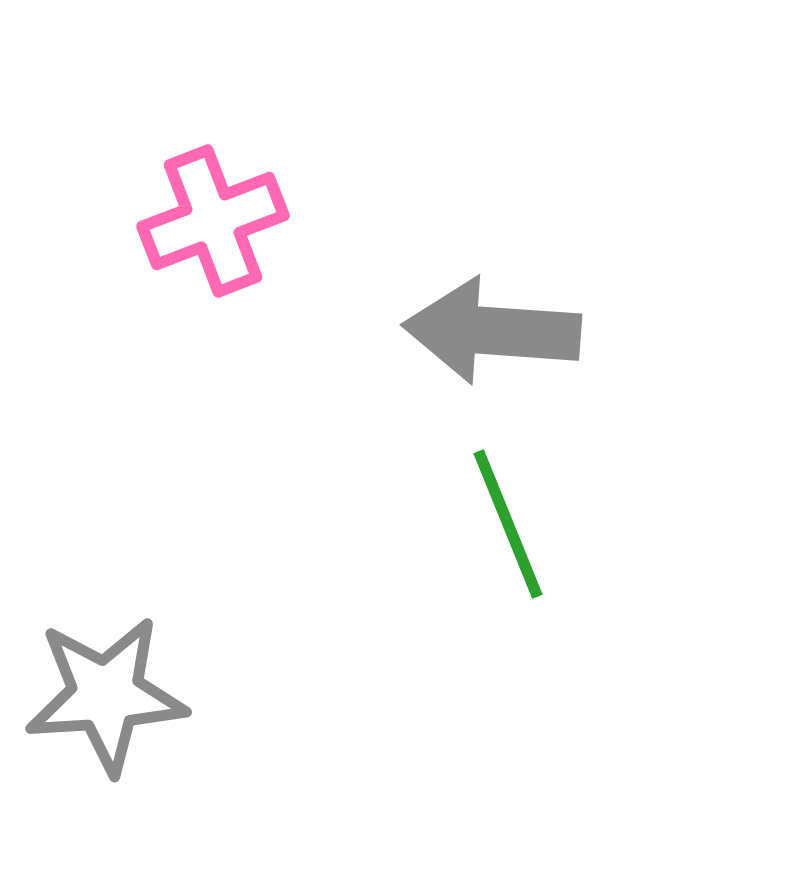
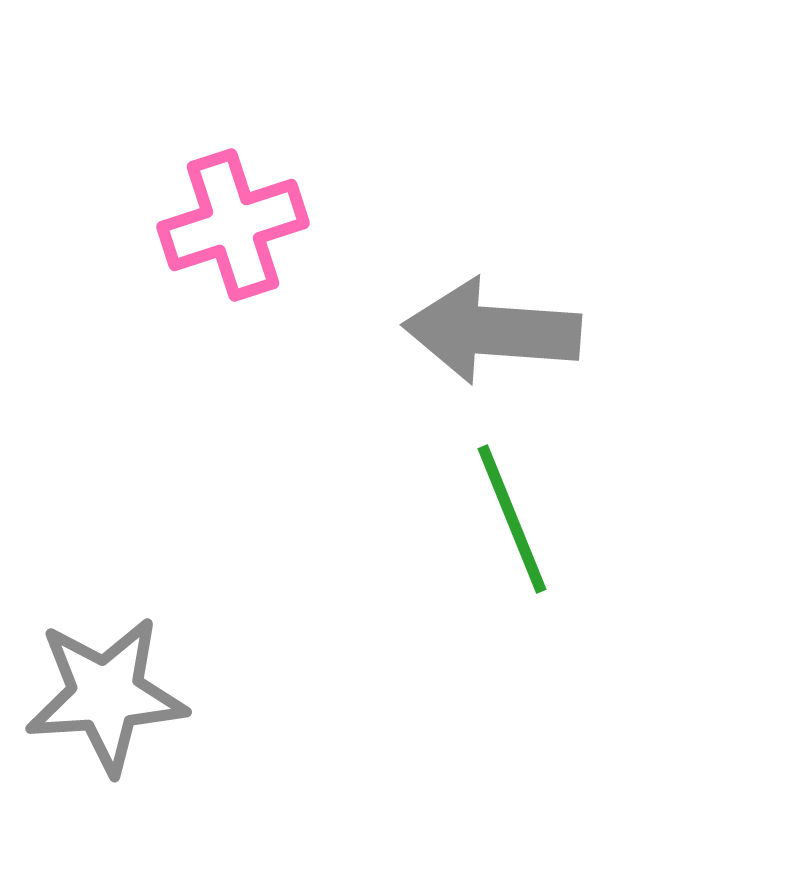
pink cross: moved 20 px right, 4 px down; rotated 3 degrees clockwise
green line: moved 4 px right, 5 px up
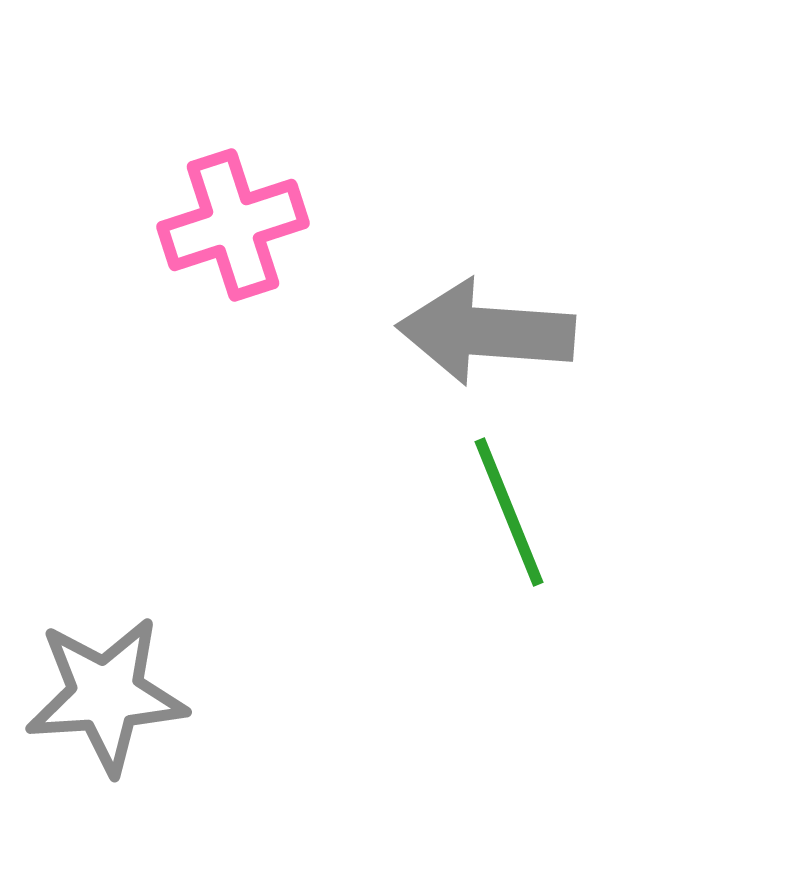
gray arrow: moved 6 px left, 1 px down
green line: moved 3 px left, 7 px up
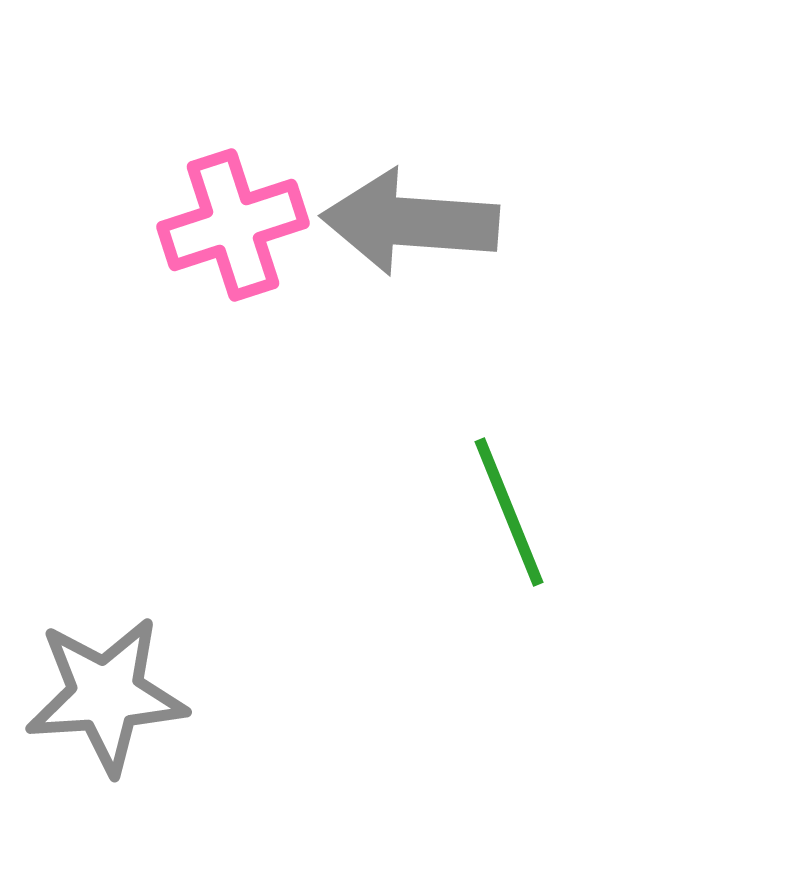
gray arrow: moved 76 px left, 110 px up
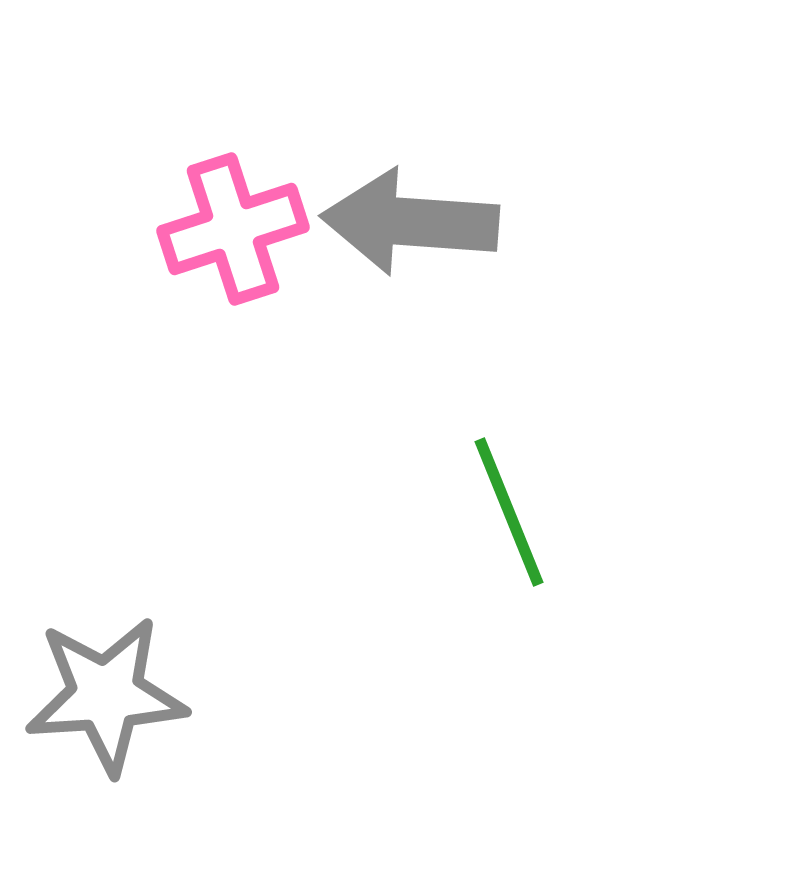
pink cross: moved 4 px down
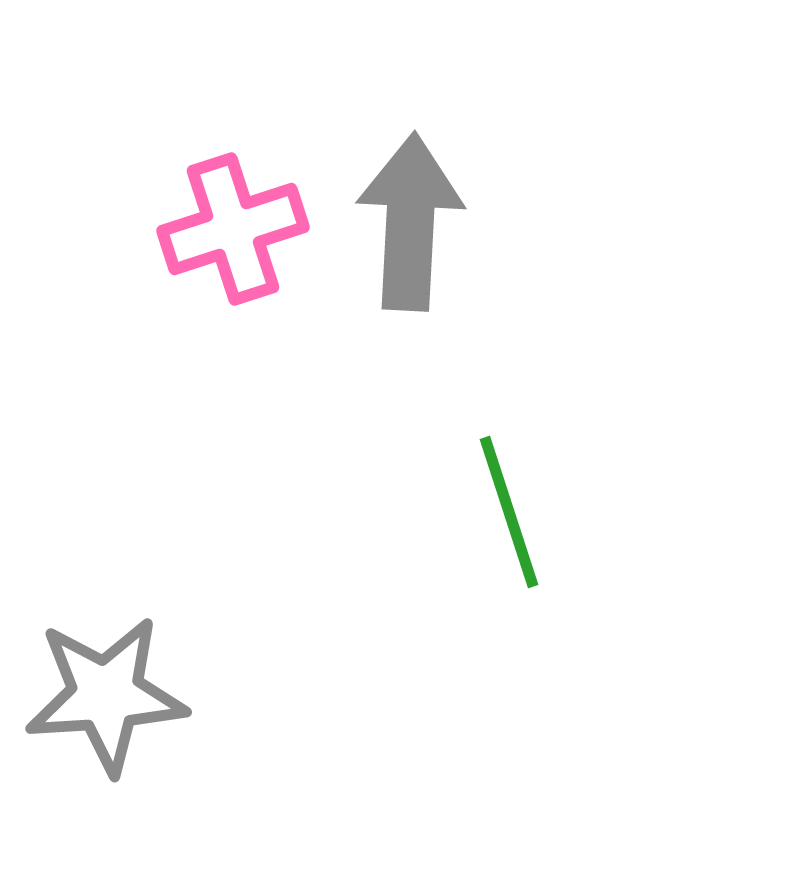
gray arrow: rotated 89 degrees clockwise
green line: rotated 4 degrees clockwise
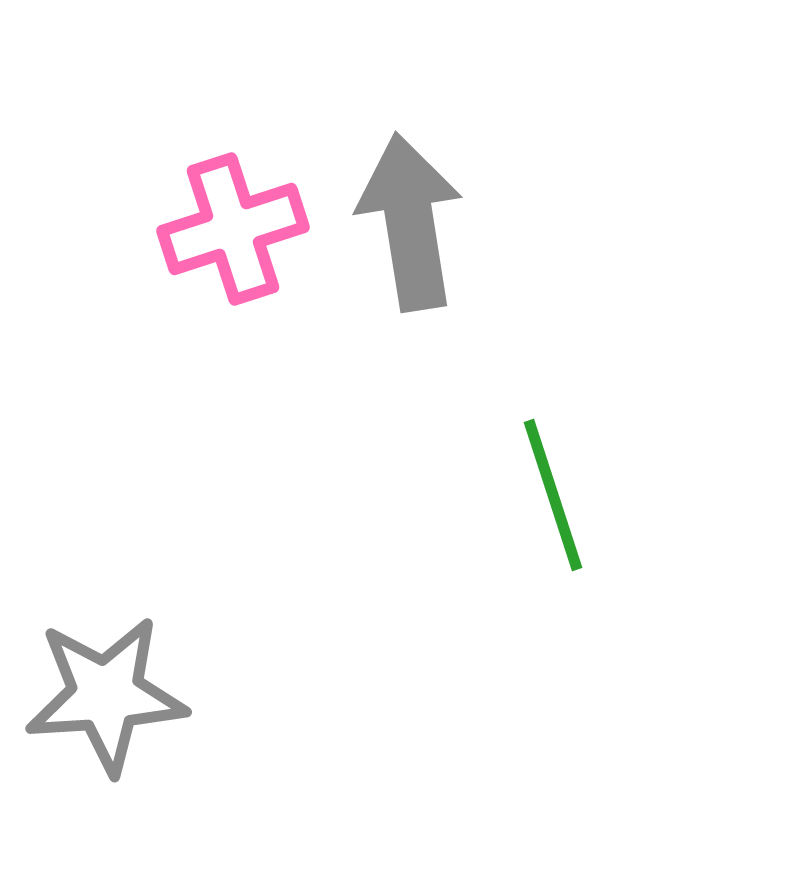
gray arrow: rotated 12 degrees counterclockwise
green line: moved 44 px right, 17 px up
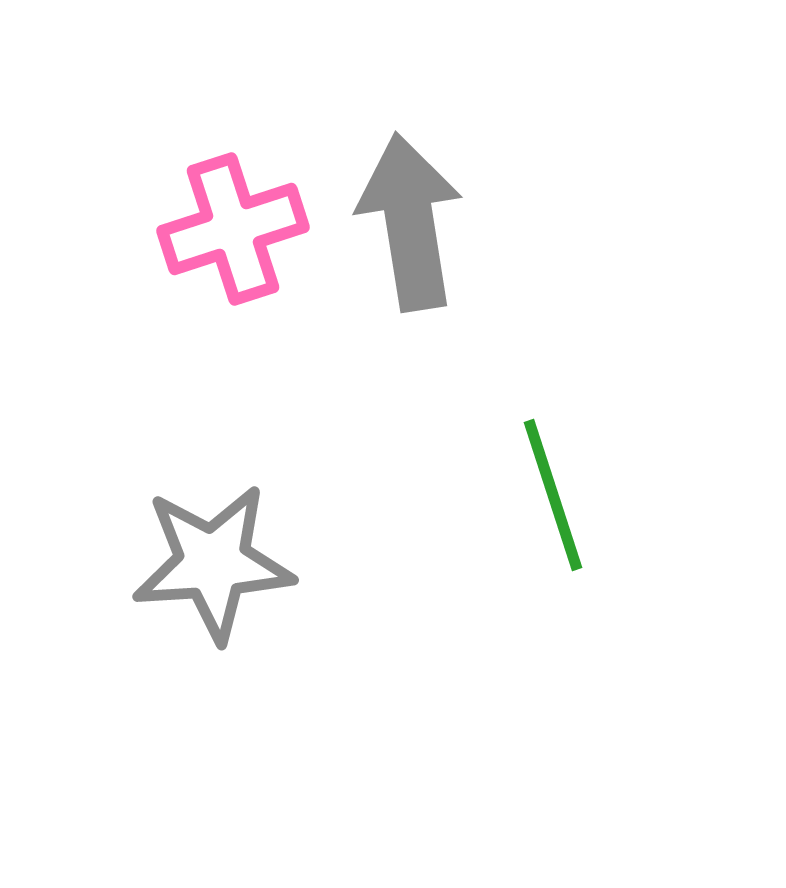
gray star: moved 107 px right, 132 px up
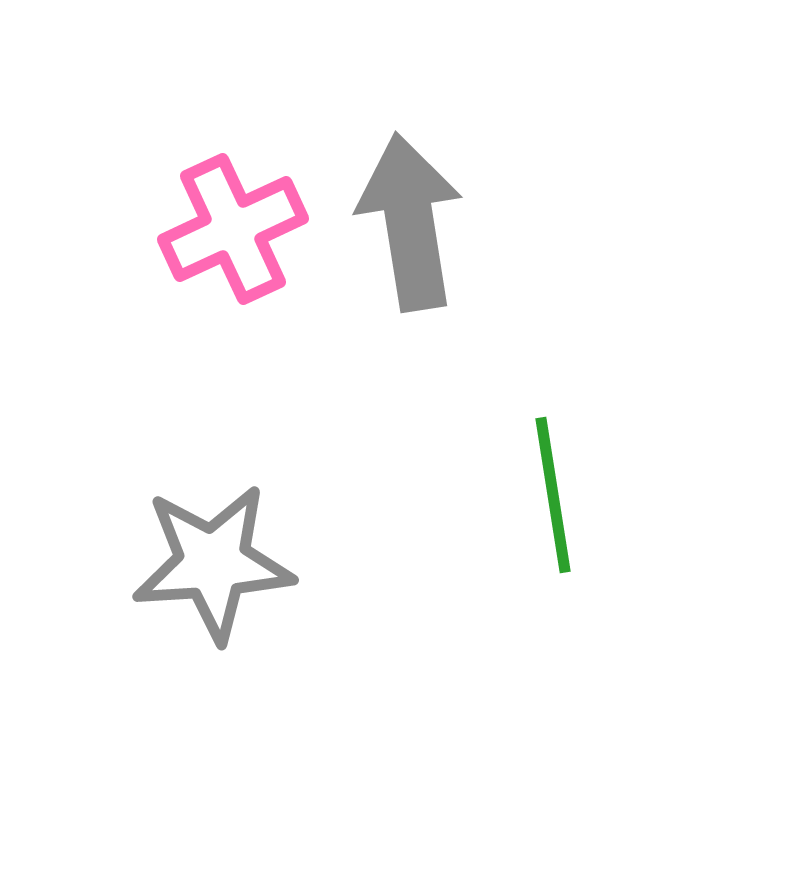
pink cross: rotated 7 degrees counterclockwise
green line: rotated 9 degrees clockwise
